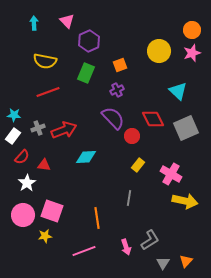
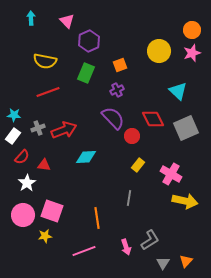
cyan arrow: moved 3 px left, 5 px up
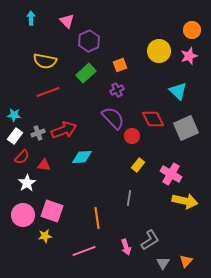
pink star: moved 3 px left, 3 px down
green rectangle: rotated 24 degrees clockwise
gray cross: moved 5 px down
white rectangle: moved 2 px right
cyan diamond: moved 4 px left
